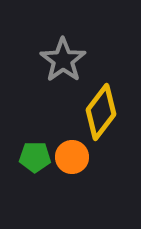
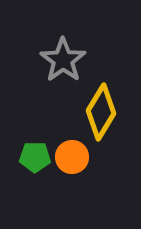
yellow diamond: rotated 6 degrees counterclockwise
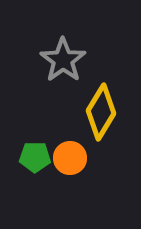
orange circle: moved 2 px left, 1 px down
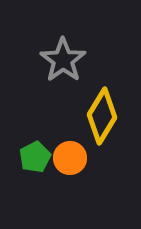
yellow diamond: moved 1 px right, 4 px down
green pentagon: rotated 28 degrees counterclockwise
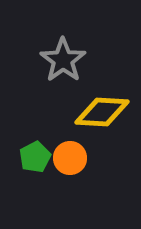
yellow diamond: moved 4 px up; rotated 62 degrees clockwise
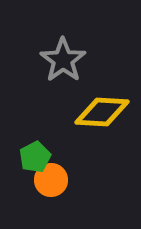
orange circle: moved 19 px left, 22 px down
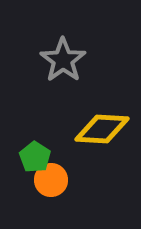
yellow diamond: moved 17 px down
green pentagon: rotated 12 degrees counterclockwise
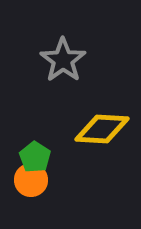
orange circle: moved 20 px left
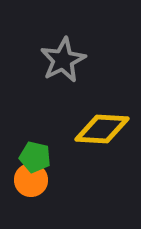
gray star: rotated 9 degrees clockwise
green pentagon: rotated 20 degrees counterclockwise
